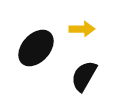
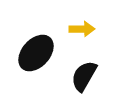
black ellipse: moved 5 px down
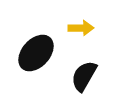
yellow arrow: moved 1 px left, 1 px up
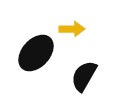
yellow arrow: moved 9 px left, 1 px down
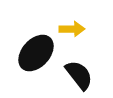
black semicircle: moved 5 px left, 1 px up; rotated 112 degrees clockwise
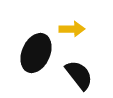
black ellipse: rotated 18 degrees counterclockwise
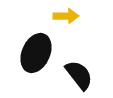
yellow arrow: moved 6 px left, 13 px up
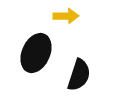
black semicircle: rotated 56 degrees clockwise
